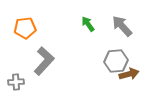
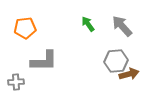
gray L-shape: rotated 48 degrees clockwise
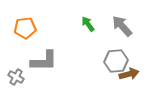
gray cross: moved 5 px up; rotated 35 degrees clockwise
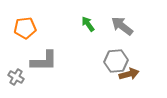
gray arrow: rotated 10 degrees counterclockwise
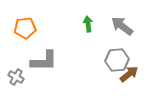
green arrow: rotated 28 degrees clockwise
gray hexagon: moved 1 px right, 1 px up
brown arrow: rotated 24 degrees counterclockwise
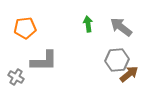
gray arrow: moved 1 px left, 1 px down
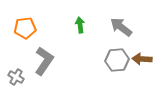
green arrow: moved 8 px left, 1 px down
gray L-shape: rotated 56 degrees counterclockwise
brown arrow: moved 13 px right, 15 px up; rotated 138 degrees counterclockwise
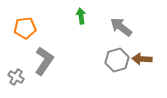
green arrow: moved 1 px right, 9 px up
gray hexagon: rotated 10 degrees counterclockwise
